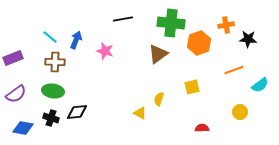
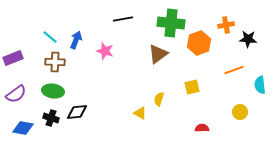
cyan semicircle: rotated 120 degrees clockwise
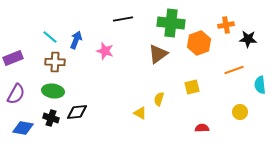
purple semicircle: rotated 25 degrees counterclockwise
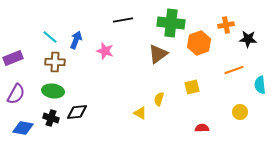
black line: moved 1 px down
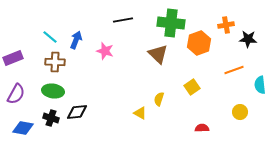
brown triangle: rotated 40 degrees counterclockwise
yellow square: rotated 21 degrees counterclockwise
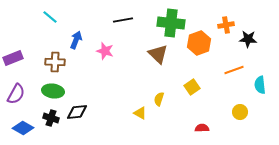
cyan line: moved 20 px up
blue diamond: rotated 20 degrees clockwise
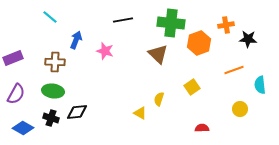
yellow circle: moved 3 px up
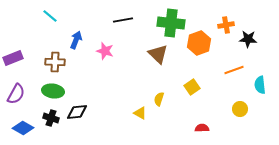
cyan line: moved 1 px up
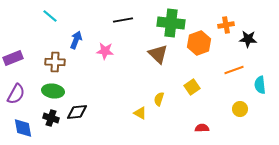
pink star: rotated 12 degrees counterclockwise
blue diamond: rotated 50 degrees clockwise
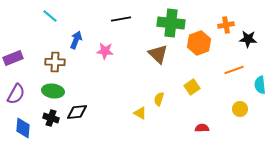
black line: moved 2 px left, 1 px up
blue diamond: rotated 15 degrees clockwise
